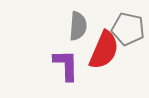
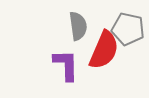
gray semicircle: rotated 12 degrees counterclockwise
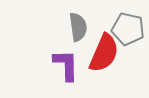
gray semicircle: moved 1 px down
red semicircle: moved 3 px down
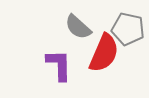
gray semicircle: rotated 140 degrees clockwise
purple L-shape: moved 7 px left
